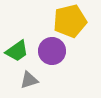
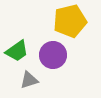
purple circle: moved 1 px right, 4 px down
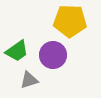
yellow pentagon: rotated 16 degrees clockwise
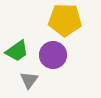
yellow pentagon: moved 5 px left, 1 px up
gray triangle: rotated 36 degrees counterclockwise
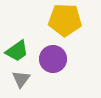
purple circle: moved 4 px down
gray triangle: moved 8 px left, 1 px up
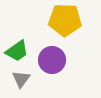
purple circle: moved 1 px left, 1 px down
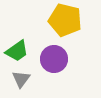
yellow pentagon: rotated 12 degrees clockwise
purple circle: moved 2 px right, 1 px up
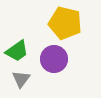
yellow pentagon: moved 3 px down
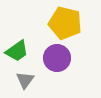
purple circle: moved 3 px right, 1 px up
gray triangle: moved 4 px right, 1 px down
